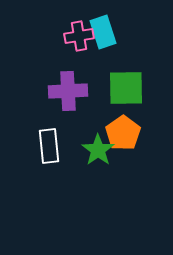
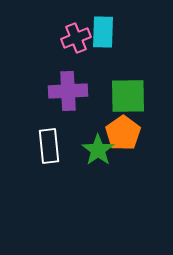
cyan rectangle: rotated 20 degrees clockwise
pink cross: moved 3 px left, 2 px down; rotated 12 degrees counterclockwise
green square: moved 2 px right, 8 px down
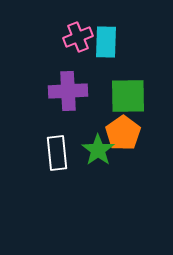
cyan rectangle: moved 3 px right, 10 px down
pink cross: moved 2 px right, 1 px up
white rectangle: moved 8 px right, 7 px down
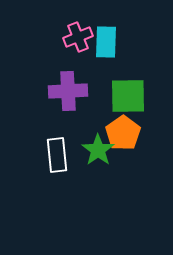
white rectangle: moved 2 px down
